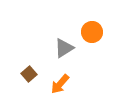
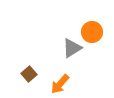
gray triangle: moved 8 px right
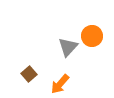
orange circle: moved 4 px down
gray triangle: moved 4 px left, 1 px up; rotated 15 degrees counterclockwise
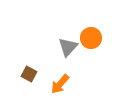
orange circle: moved 1 px left, 2 px down
brown square: rotated 21 degrees counterclockwise
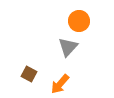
orange circle: moved 12 px left, 17 px up
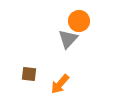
gray triangle: moved 8 px up
brown square: rotated 21 degrees counterclockwise
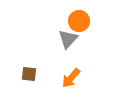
orange arrow: moved 11 px right, 6 px up
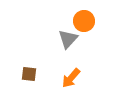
orange circle: moved 5 px right
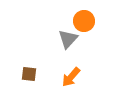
orange arrow: moved 1 px up
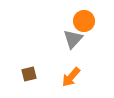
gray triangle: moved 5 px right
brown square: rotated 21 degrees counterclockwise
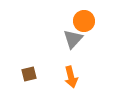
orange arrow: rotated 55 degrees counterclockwise
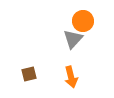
orange circle: moved 1 px left
